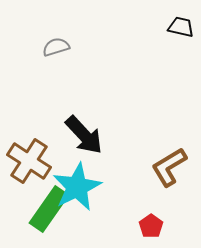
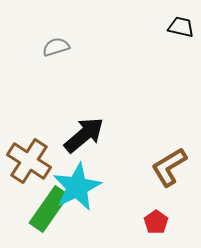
black arrow: rotated 87 degrees counterclockwise
red pentagon: moved 5 px right, 4 px up
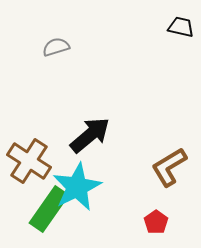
black arrow: moved 6 px right
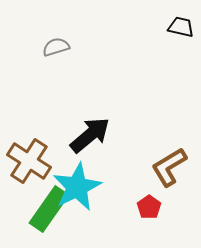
red pentagon: moved 7 px left, 15 px up
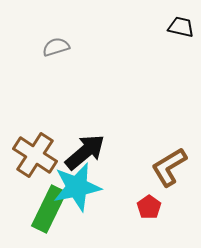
black arrow: moved 5 px left, 17 px down
brown cross: moved 6 px right, 6 px up
cyan star: rotated 15 degrees clockwise
green rectangle: rotated 9 degrees counterclockwise
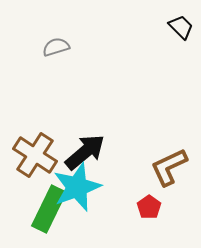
black trapezoid: rotated 32 degrees clockwise
brown L-shape: rotated 6 degrees clockwise
cyan star: rotated 9 degrees counterclockwise
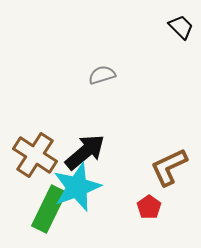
gray semicircle: moved 46 px right, 28 px down
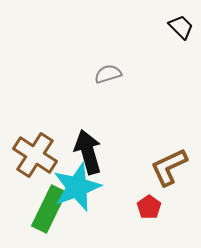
gray semicircle: moved 6 px right, 1 px up
black arrow: moved 3 px right; rotated 66 degrees counterclockwise
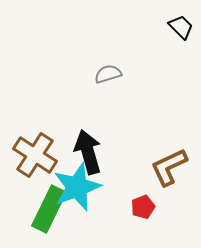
red pentagon: moved 6 px left; rotated 15 degrees clockwise
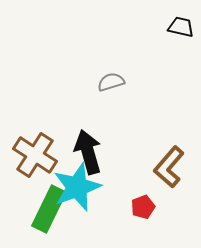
black trapezoid: rotated 32 degrees counterclockwise
gray semicircle: moved 3 px right, 8 px down
brown L-shape: rotated 24 degrees counterclockwise
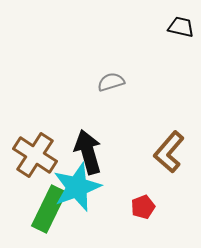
brown L-shape: moved 15 px up
